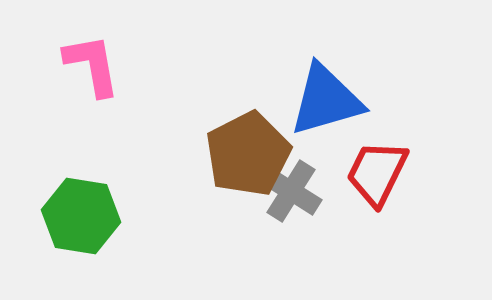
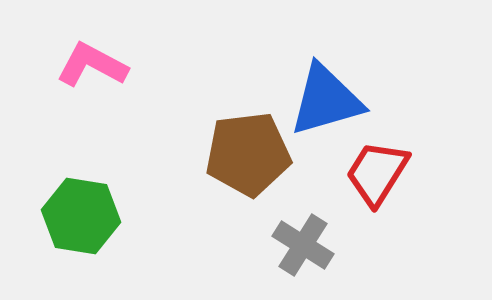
pink L-shape: rotated 52 degrees counterclockwise
brown pentagon: rotated 20 degrees clockwise
red trapezoid: rotated 6 degrees clockwise
gray cross: moved 12 px right, 54 px down
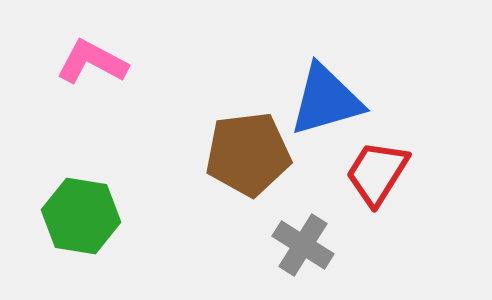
pink L-shape: moved 3 px up
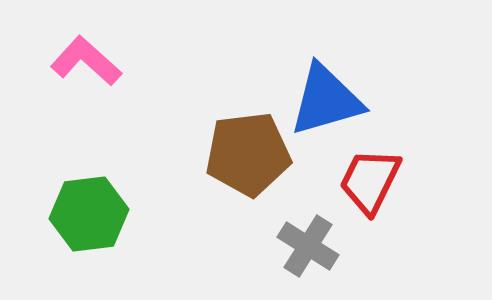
pink L-shape: moved 6 px left, 1 px up; rotated 14 degrees clockwise
red trapezoid: moved 7 px left, 8 px down; rotated 6 degrees counterclockwise
green hexagon: moved 8 px right, 2 px up; rotated 16 degrees counterclockwise
gray cross: moved 5 px right, 1 px down
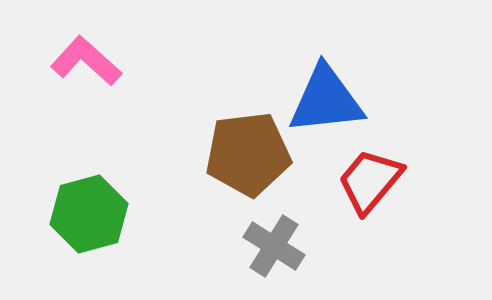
blue triangle: rotated 10 degrees clockwise
red trapezoid: rotated 14 degrees clockwise
green hexagon: rotated 8 degrees counterclockwise
gray cross: moved 34 px left
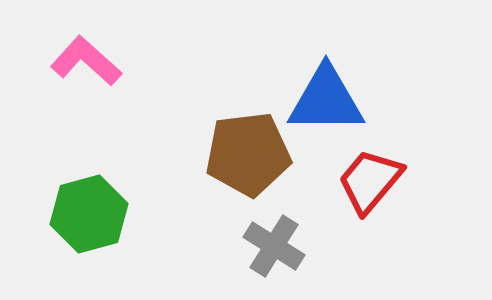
blue triangle: rotated 6 degrees clockwise
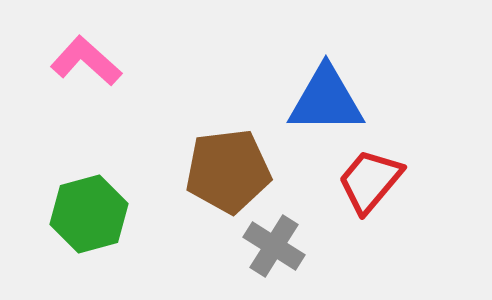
brown pentagon: moved 20 px left, 17 px down
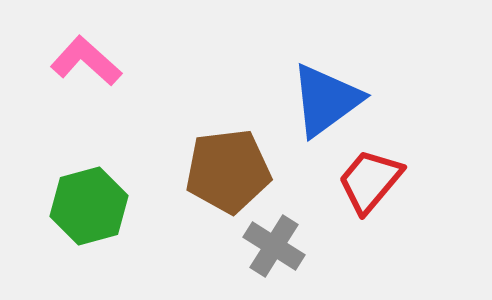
blue triangle: rotated 36 degrees counterclockwise
green hexagon: moved 8 px up
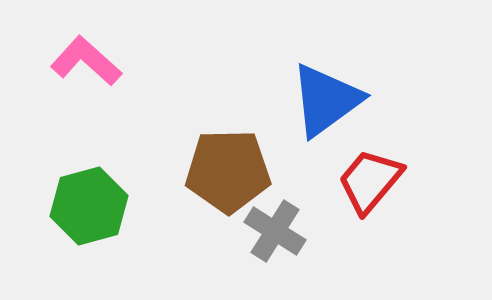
brown pentagon: rotated 6 degrees clockwise
gray cross: moved 1 px right, 15 px up
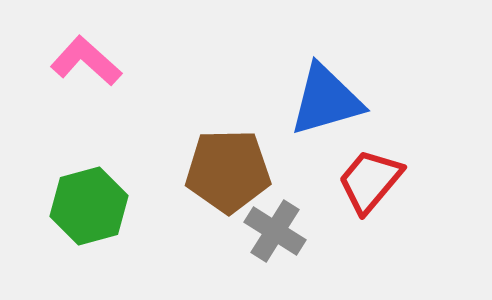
blue triangle: rotated 20 degrees clockwise
